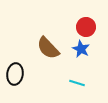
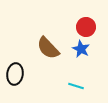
cyan line: moved 1 px left, 3 px down
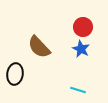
red circle: moved 3 px left
brown semicircle: moved 9 px left, 1 px up
cyan line: moved 2 px right, 4 px down
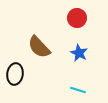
red circle: moved 6 px left, 9 px up
blue star: moved 2 px left, 4 px down
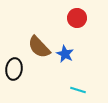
blue star: moved 14 px left, 1 px down
black ellipse: moved 1 px left, 5 px up
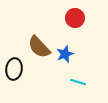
red circle: moved 2 px left
blue star: rotated 24 degrees clockwise
cyan line: moved 8 px up
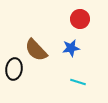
red circle: moved 5 px right, 1 px down
brown semicircle: moved 3 px left, 3 px down
blue star: moved 6 px right, 6 px up; rotated 12 degrees clockwise
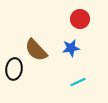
cyan line: rotated 42 degrees counterclockwise
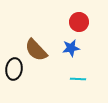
red circle: moved 1 px left, 3 px down
cyan line: moved 3 px up; rotated 28 degrees clockwise
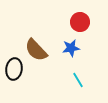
red circle: moved 1 px right
cyan line: moved 1 px down; rotated 56 degrees clockwise
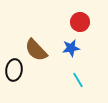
black ellipse: moved 1 px down
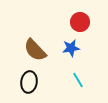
brown semicircle: moved 1 px left
black ellipse: moved 15 px right, 12 px down
